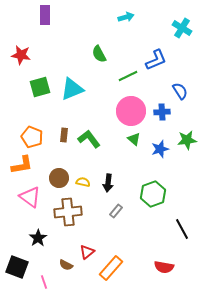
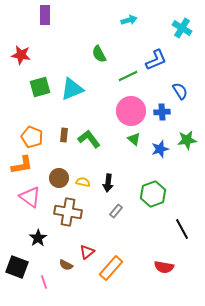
cyan arrow: moved 3 px right, 3 px down
brown cross: rotated 16 degrees clockwise
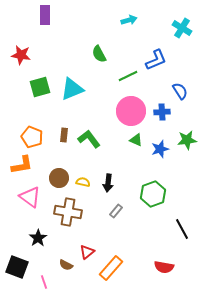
green triangle: moved 2 px right, 1 px down; rotated 16 degrees counterclockwise
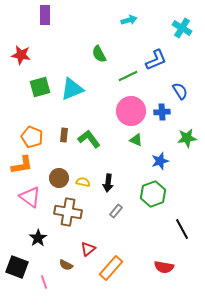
green star: moved 2 px up
blue star: moved 12 px down
red triangle: moved 1 px right, 3 px up
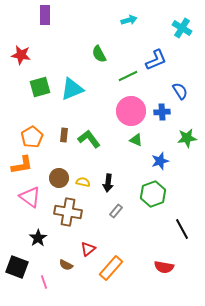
orange pentagon: rotated 20 degrees clockwise
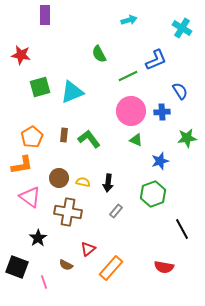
cyan triangle: moved 3 px down
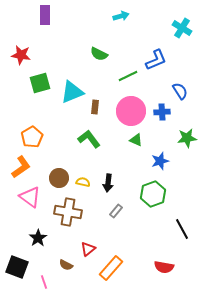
cyan arrow: moved 8 px left, 4 px up
green semicircle: rotated 36 degrees counterclockwise
green square: moved 4 px up
brown rectangle: moved 31 px right, 28 px up
orange L-shape: moved 1 px left, 2 px down; rotated 25 degrees counterclockwise
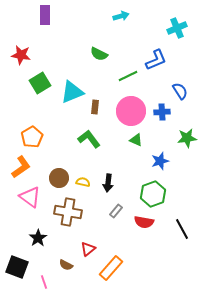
cyan cross: moved 5 px left; rotated 36 degrees clockwise
green square: rotated 15 degrees counterclockwise
red semicircle: moved 20 px left, 45 px up
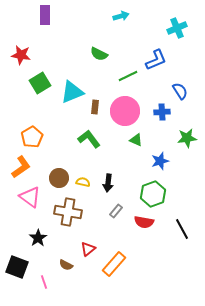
pink circle: moved 6 px left
orange rectangle: moved 3 px right, 4 px up
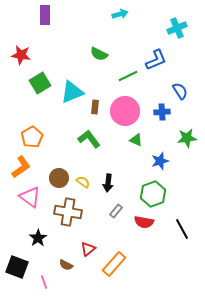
cyan arrow: moved 1 px left, 2 px up
yellow semicircle: rotated 24 degrees clockwise
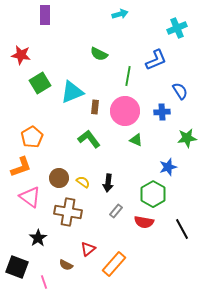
green line: rotated 54 degrees counterclockwise
blue star: moved 8 px right, 6 px down
orange L-shape: rotated 15 degrees clockwise
green hexagon: rotated 10 degrees counterclockwise
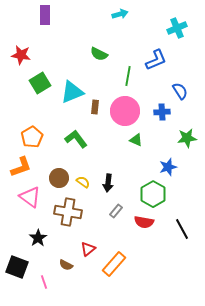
green L-shape: moved 13 px left
